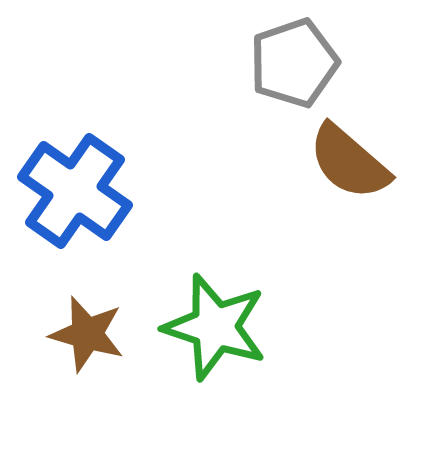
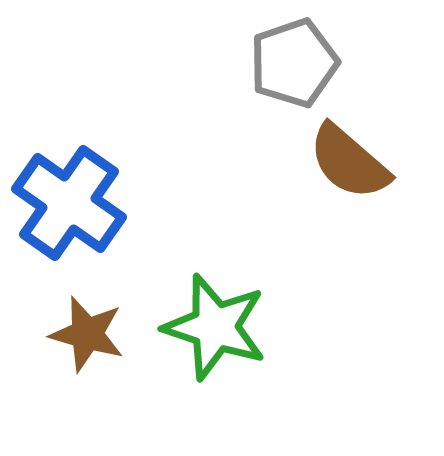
blue cross: moved 6 px left, 12 px down
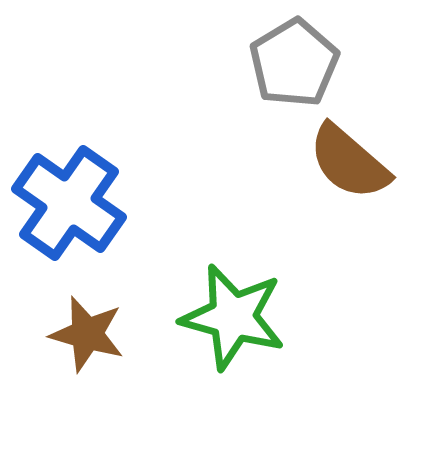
gray pentagon: rotated 12 degrees counterclockwise
green star: moved 18 px right, 10 px up; rotated 3 degrees counterclockwise
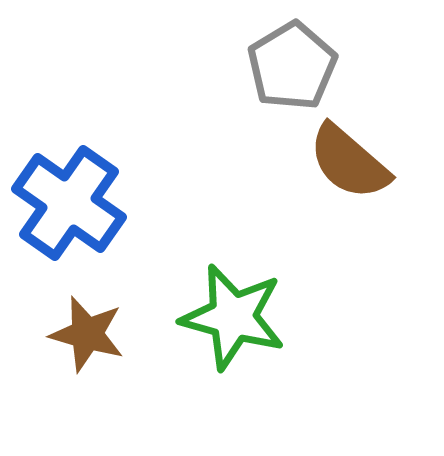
gray pentagon: moved 2 px left, 3 px down
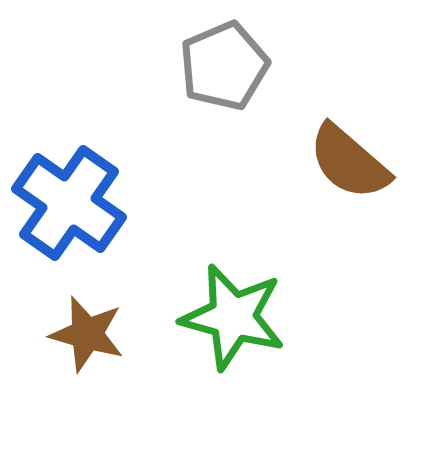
gray pentagon: moved 68 px left; rotated 8 degrees clockwise
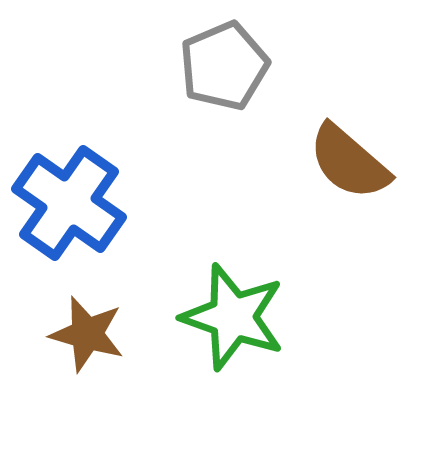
green star: rotated 4 degrees clockwise
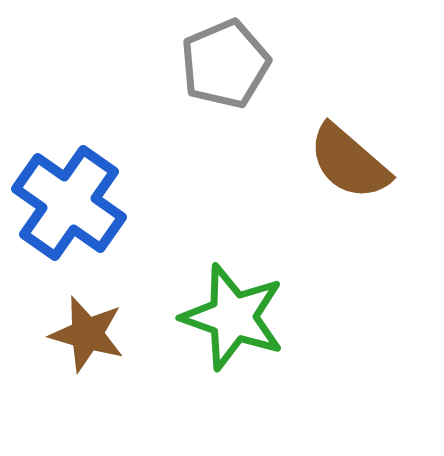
gray pentagon: moved 1 px right, 2 px up
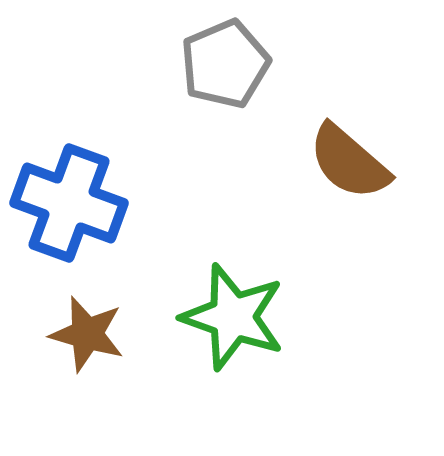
blue cross: rotated 15 degrees counterclockwise
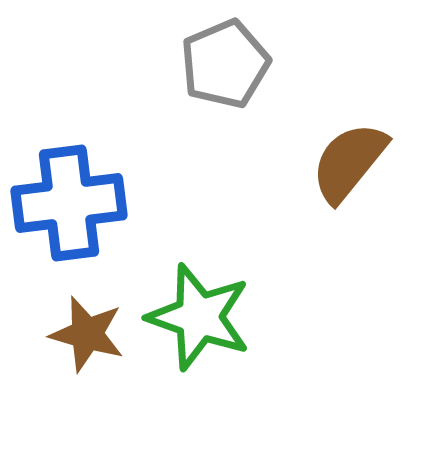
brown semicircle: rotated 88 degrees clockwise
blue cross: rotated 27 degrees counterclockwise
green star: moved 34 px left
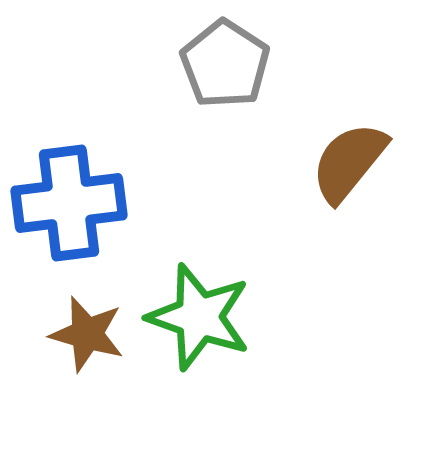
gray pentagon: rotated 16 degrees counterclockwise
